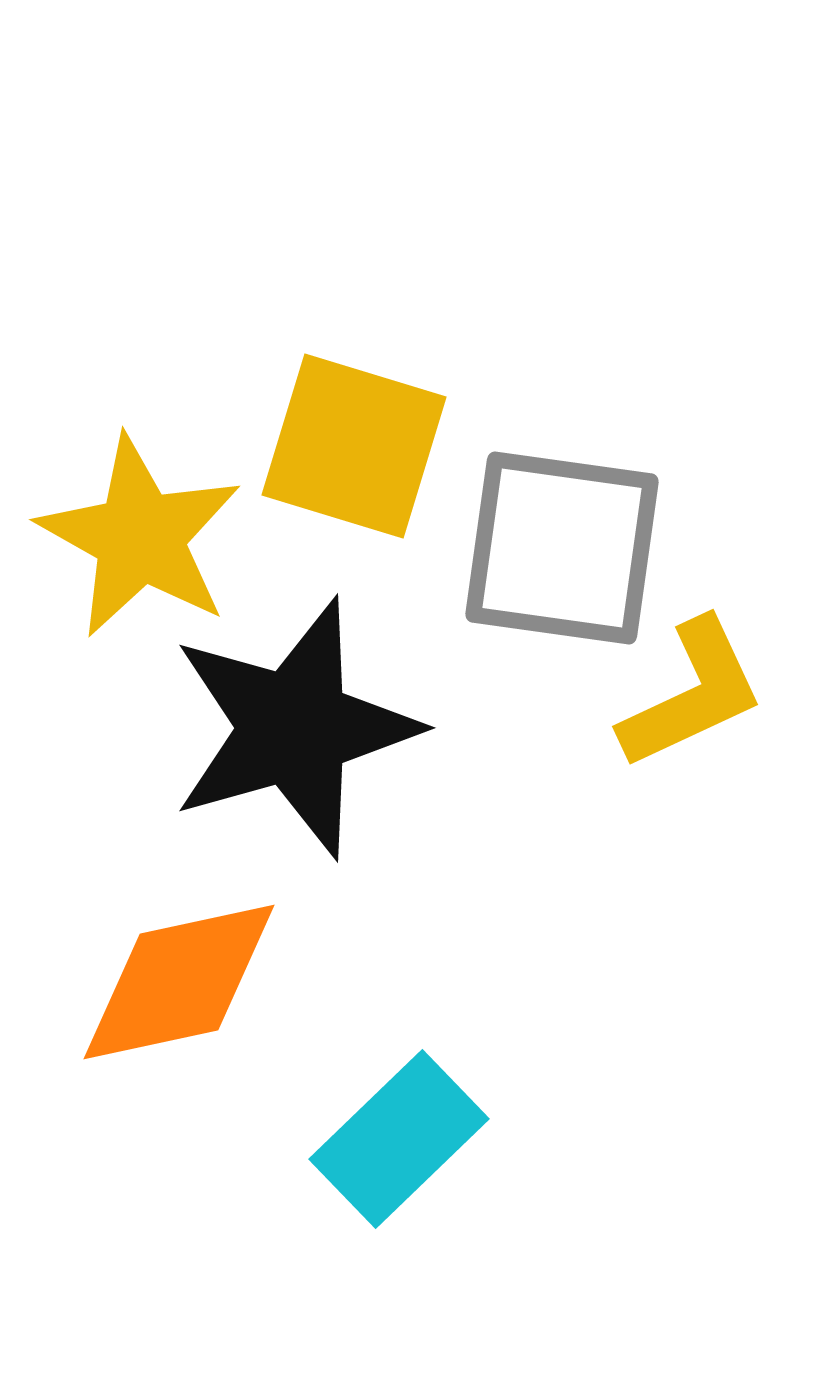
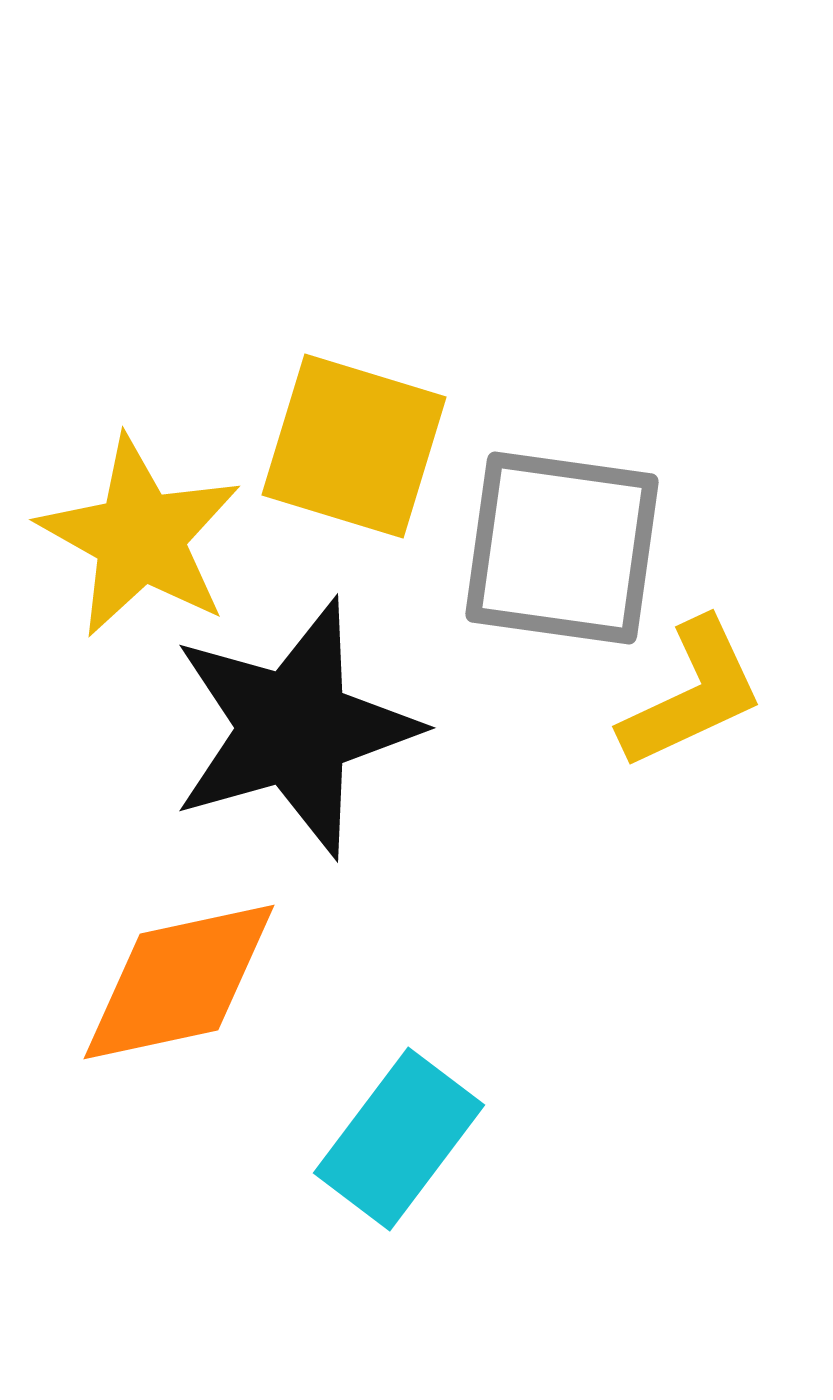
cyan rectangle: rotated 9 degrees counterclockwise
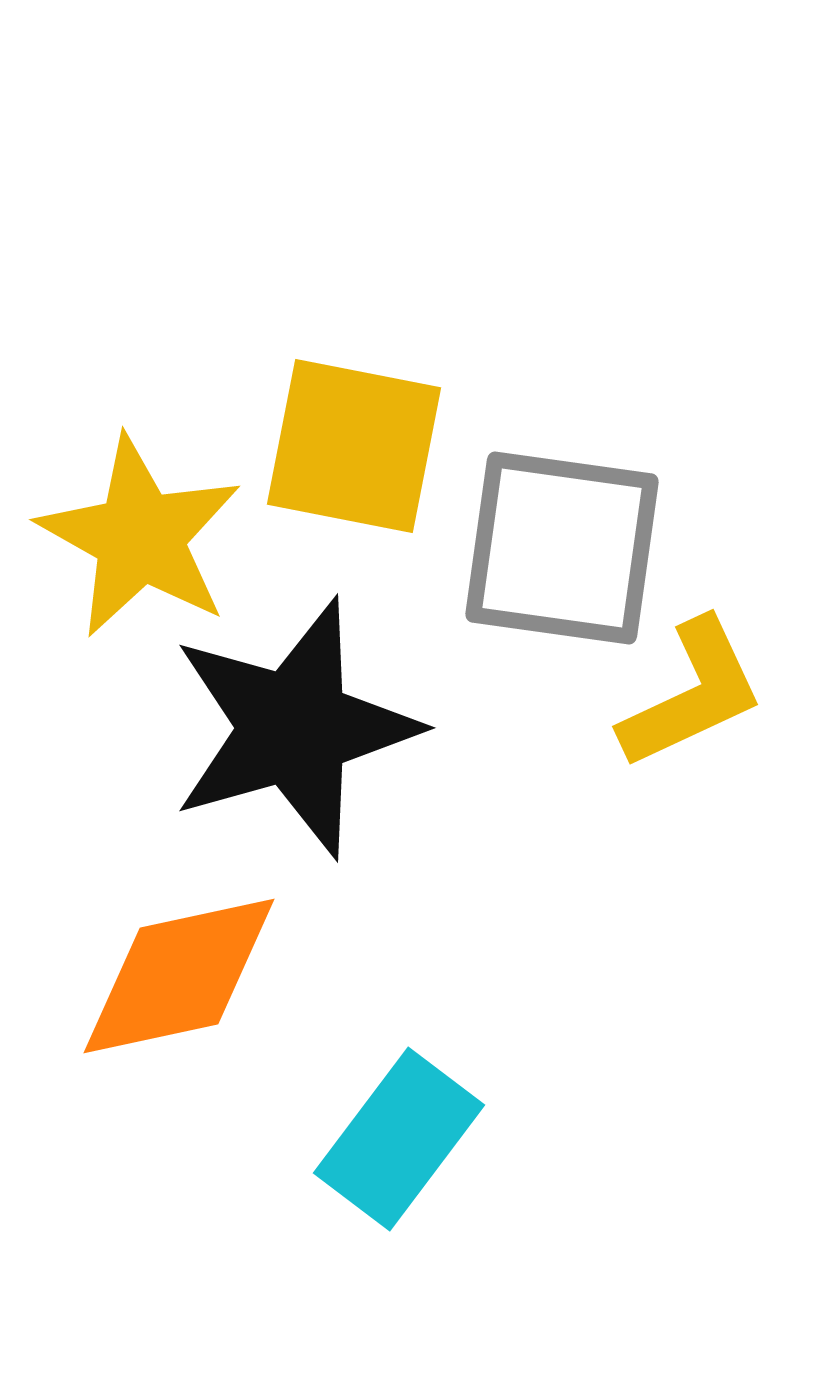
yellow square: rotated 6 degrees counterclockwise
orange diamond: moved 6 px up
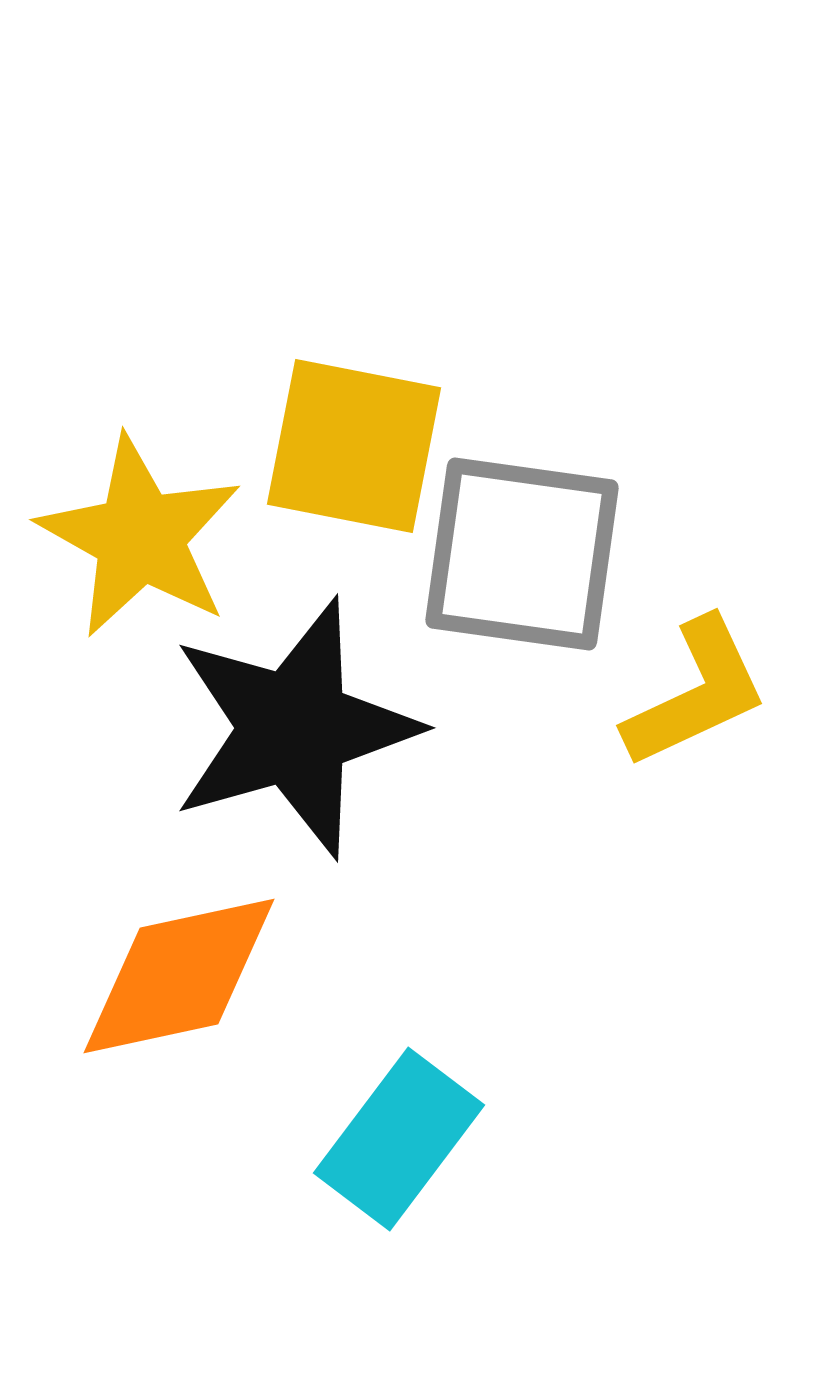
gray square: moved 40 px left, 6 px down
yellow L-shape: moved 4 px right, 1 px up
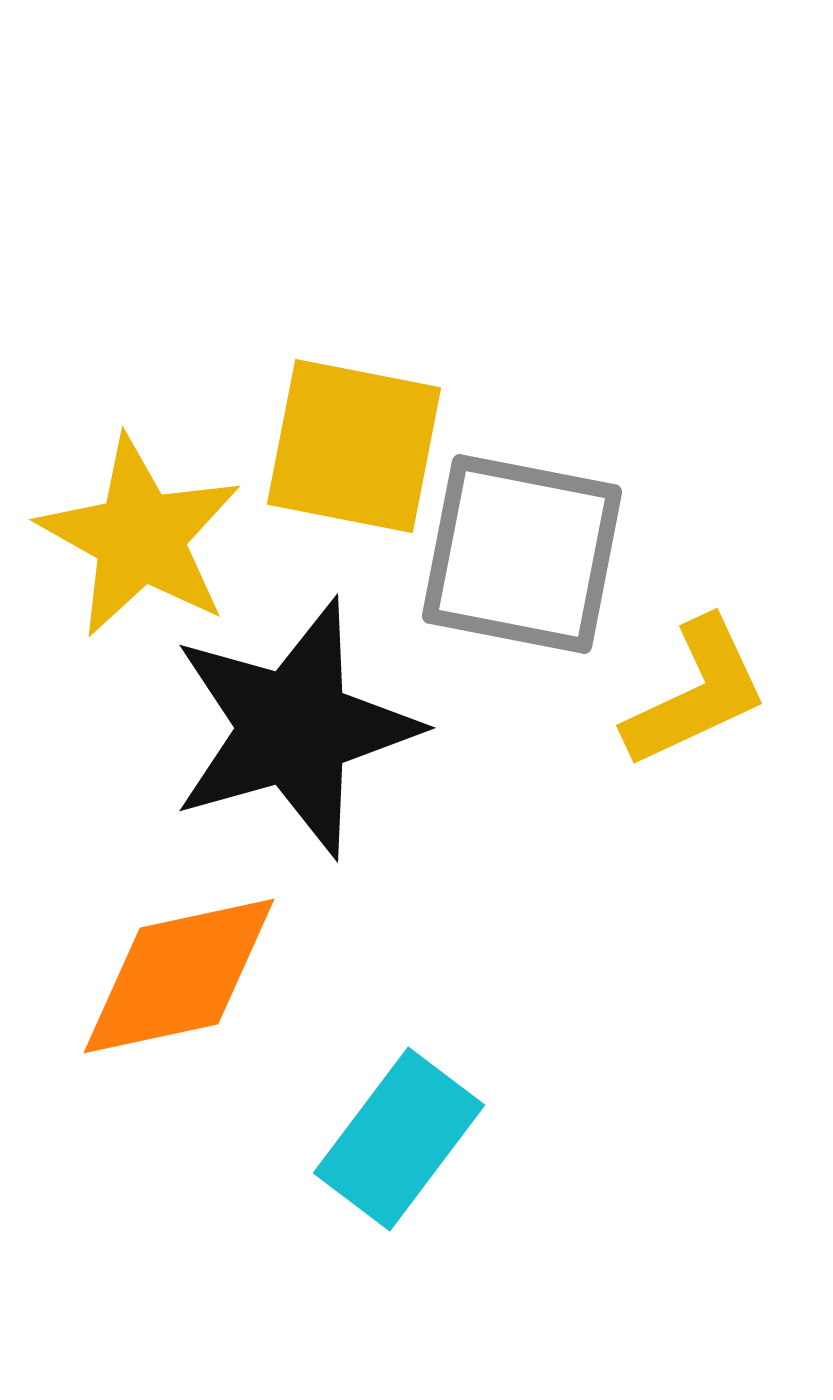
gray square: rotated 3 degrees clockwise
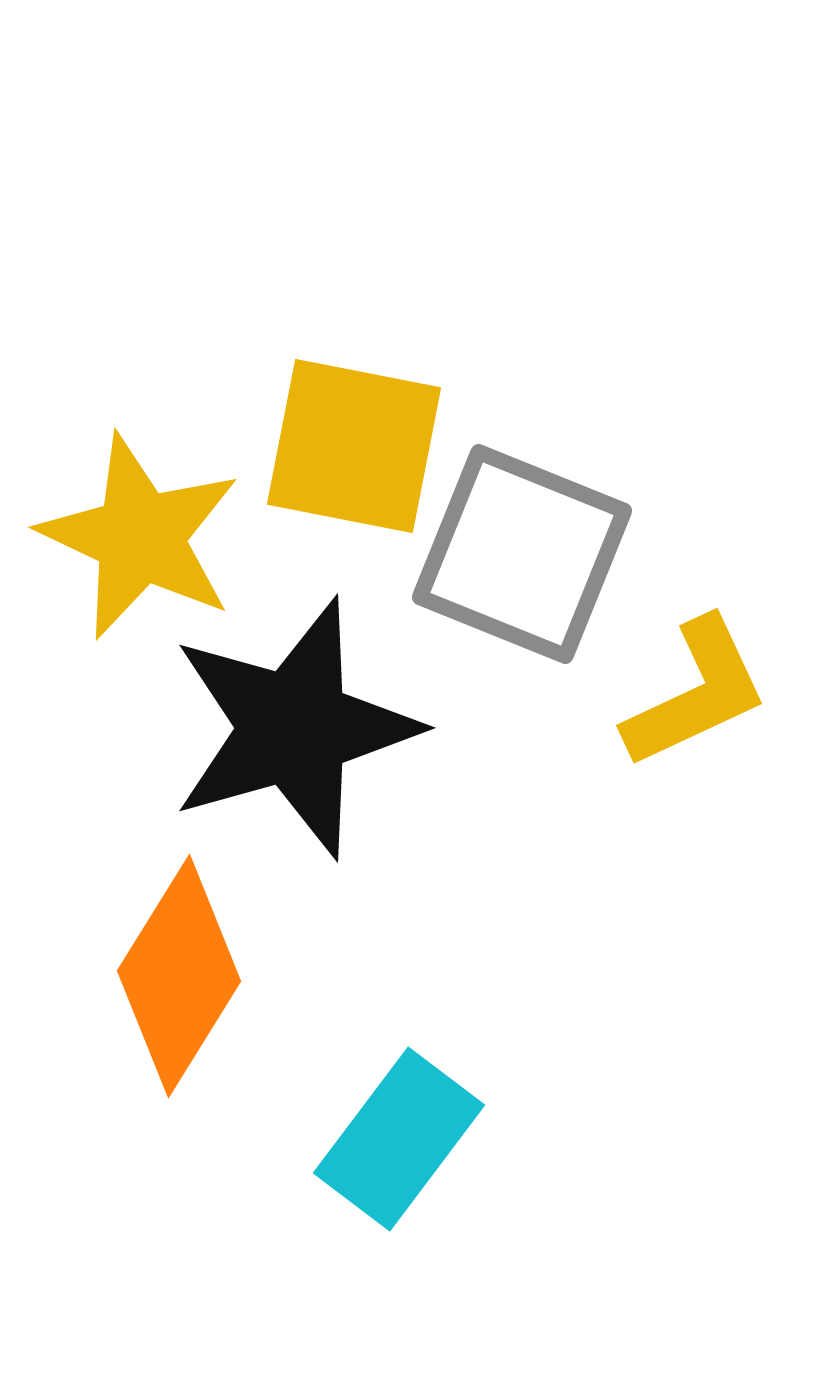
yellow star: rotated 4 degrees counterclockwise
gray square: rotated 11 degrees clockwise
orange diamond: rotated 46 degrees counterclockwise
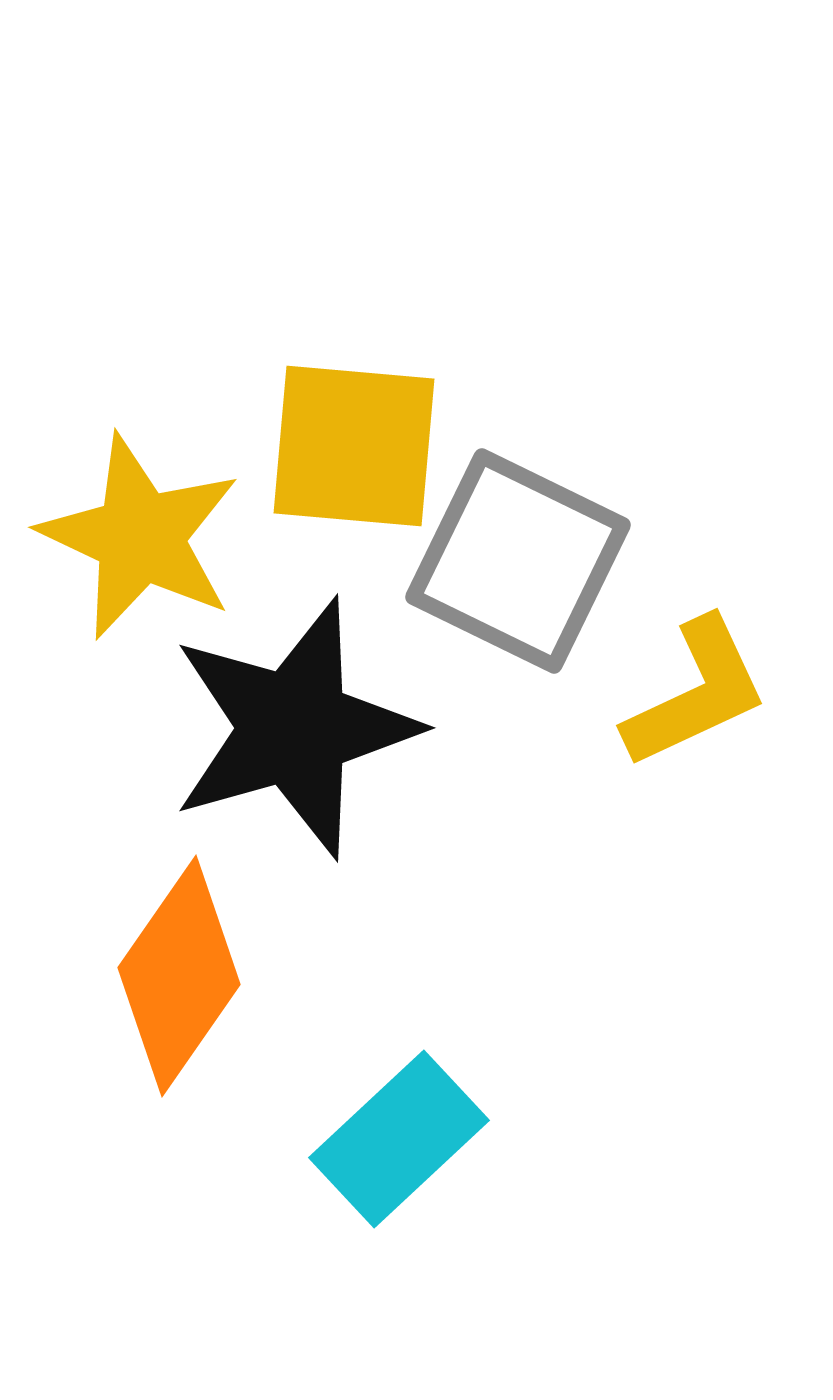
yellow square: rotated 6 degrees counterclockwise
gray square: moved 4 px left, 7 px down; rotated 4 degrees clockwise
orange diamond: rotated 3 degrees clockwise
cyan rectangle: rotated 10 degrees clockwise
